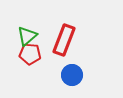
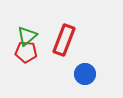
red pentagon: moved 4 px left, 2 px up
blue circle: moved 13 px right, 1 px up
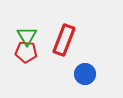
green triangle: rotated 20 degrees counterclockwise
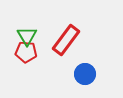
red rectangle: moved 2 px right; rotated 16 degrees clockwise
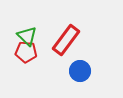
green triangle: rotated 15 degrees counterclockwise
blue circle: moved 5 px left, 3 px up
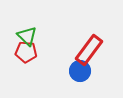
red rectangle: moved 23 px right, 10 px down
